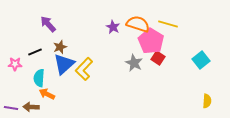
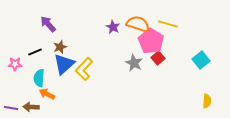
red square: rotated 16 degrees clockwise
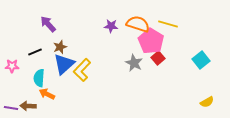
purple star: moved 2 px left, 1 px up; rotated 24 degrees counterclockwise
pink star: moved 3 px left, 2 px down
yellow L-shape: moved 2 px left, 1 px down
yellow semicircle: moved 1 px down; rotated 56 degrees clockwise
brown arrow: moved 3 px left, 1 px up
